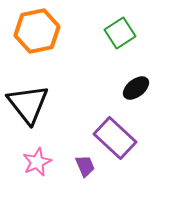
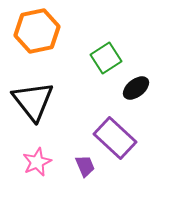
green square: moved 14 px left, 25 px down
black triangle: moved 5 px right, 3 px up
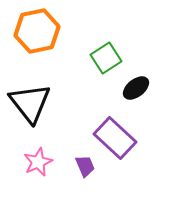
black triangle: moved 3 px left, 2 px down
pink star: moved 1 px right
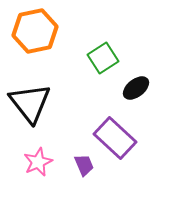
orange hexagon: moved 2 px left
green square: moved 3 px left
purple trapezoid: moved 1 px left, 1 px up
